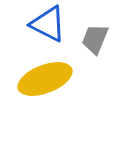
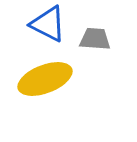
gray trapezoid: rotated 72 degrees clockwise
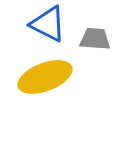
yellow ellipse: moved 2 px up
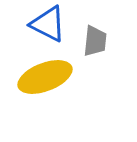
gray trapezoid: moved 2 px down; rotated 92 degrees clockwise
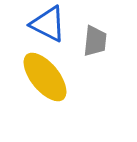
yellow ellipse: rotated 72 degrees clockwise
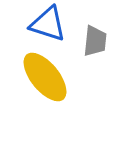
blue triangle: rotated 9 degrees counterclockwise
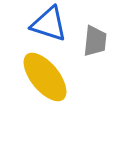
blue triangle: moved 1 px right
